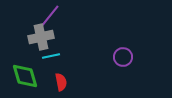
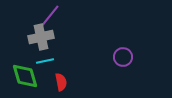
cyan line: moved 6 px left, 5 px down
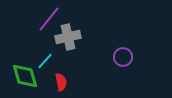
purple line: moved 2 px down
gray cross: moved 27 px right
cyan line: rotated 36 degrees counterclockwise
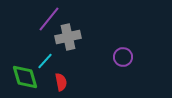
green diamond: moved 1 px down
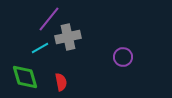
cyan line: moved 5 px left, 13 px up; rotated 18 degrees clockwise
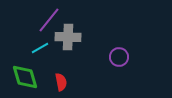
purple line: moved 1 px down
gray cross: rotated 15 degrees clockwise
purple circle: moved 4 px left
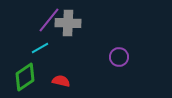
gray cross: moved 14 px up
green diamond: rotated 72 degrees clockwise
red semicircle: moved 1 px up; rotated 66 degrees counterclockwise
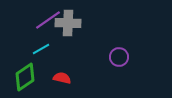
purple line: moved 1 px left; rotated 16 degrees clockwise
cyan line: moved 1 px right, 1 px down
red semicircle: moved 1 px right, 3 px up
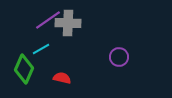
green diamond: moved 1 px left, 8 px up; rotated 32 degrees counterclockwise
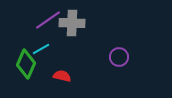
gray cross: moved 4 px right
green diamond: moved 2 px right, 5 px up
red semicircle: moved 2 px up
